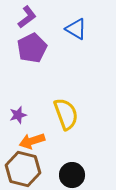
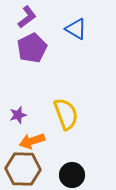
brown hexagon: rotated 12 degrees counterclockwise
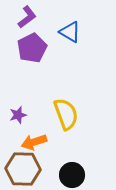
blue triangle: moved 6 px left, 3 px down
orange arrow: moved 2 px right, 1 px down
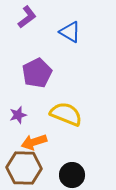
purple pentagon: moved 5 px right, 25 px down
yellow semicircle: rotated 48 degrees counterclockwise
brown hexagon: moved 1 px right, 1 px up
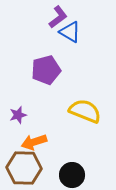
purple L-shape: moved 31 px right
purple pentagon: moved 9 px right, 3 px up; rotated 12 degrees clockwise
yellow semicircle: moved 19 px right, 3 px up
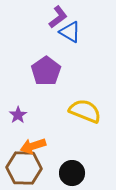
purple pentagon: moved 1 px down; rotated 20 degrees counterclockwise
purple star: rotated 18 degrees counterclockwise
orange arrow: moved 1 px left, 4 px down
black circle: moved 2 px up
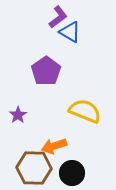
orange arrow: moved 21 px right
brown hexagon: moved 10 px right
